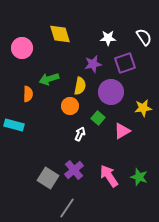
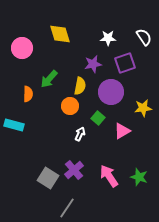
green arrow: rotated 30 degrees counterclockwise
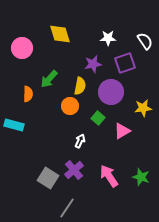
white semicircle: moved 1 px right, 4 px down
white arrow: moved 7 px down
green star: moved 2 px right
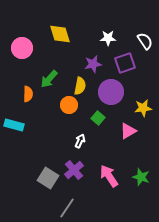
orange circle: moved 1 px left, 1 px up
pink triangle: moved 6 px right
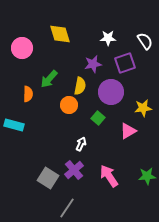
white arrow: moved 1 px right, 3 px down
green star: moved 6 px right, 1 px up; rotated 24 degrees counterclockwise
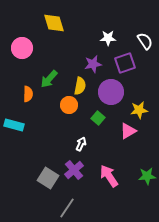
yellow diamond: moved 6 px left, 11 px up
yellow star: moved 4 px left, 2 px down
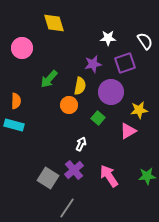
orange semicircle: moved 12 px left, 7 px down
